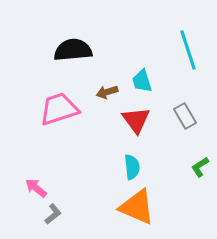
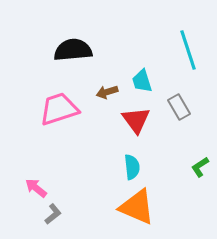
gray rectangle: moved 6 px left, 9 px up
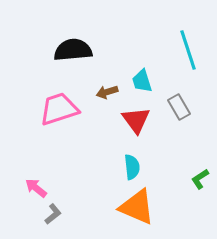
green L-shape: moved 12 px down
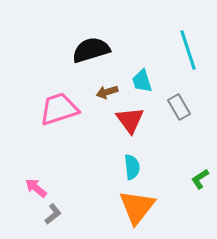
black semicircle: moved 18 px right; rotated 12 degrees counterclockwise
red triangle: moved 6 px left
orange triangle: rotated 45 degrees clockwise
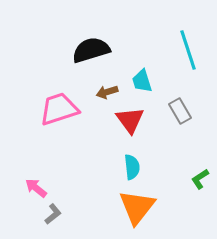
gray rectangle: moved 1 px right, 4 px down
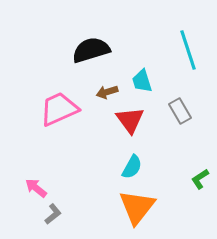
pink trapezoid: rotated 6 degrees counterclockwise
cyan semicircle: rotated 35 degrees clockwise
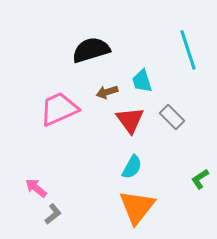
gray rectangle: moved 8 px left, 6 px down; rotated 15 degrees counterclockwise
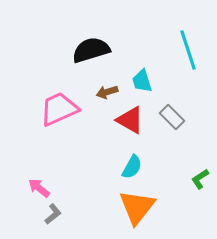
red triangle: rotated 24 degrees counterclockwise
pink arrow: moved 3 px right
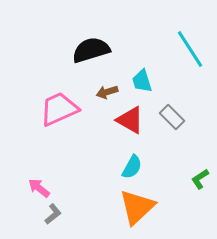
cyan line: moved 2 px right, 1 px up; rotated 15 degrees counterclockwise
orange triangle: rotated 9 degrees clockwise
